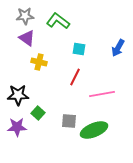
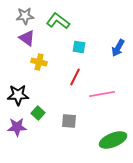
cyan square: moved 2 px up
green ellipse: moved 19 px right, 10 px down
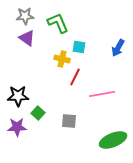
green L-shape: moved 2 px down; rotated 30 degrees clockwise
yellow cross: moved 23 px right, 3 px up
black star: moved 1 px down
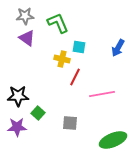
gray square: moved 1 px right, 2 px down
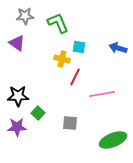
purple triangle: moved 10 px left, 5 px down
blue arrow: rotated 78 degrees clockwise
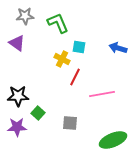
yellow cross: rotated 14 degrees clockwise
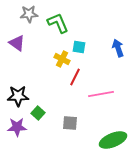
gray star: moved 4 px right, 2 px up
blue arrow: rotated 54 degrees clockwise
pink line: moved 1 px left
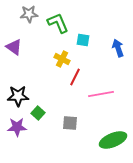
purple triangle: moved 3 px left, 4 px down
cyan square: moved 4 px right, 7 px up
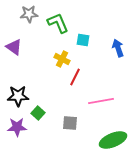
pink line: moved 7 px down
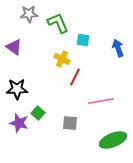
black star: moved 1 px left, 7 px up
purple star: moved 2 px right, 4 px up; rotated 18 degrees clockwise
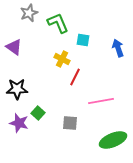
gray star: moved 1 px up; rotated 18 degrees counterclockwise
